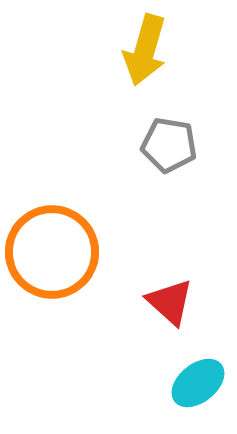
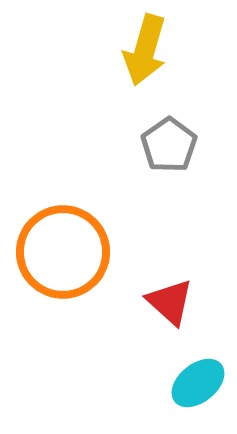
gray pentagon: rotated 28 degrees clockwise
orange circle: moved 11 px right
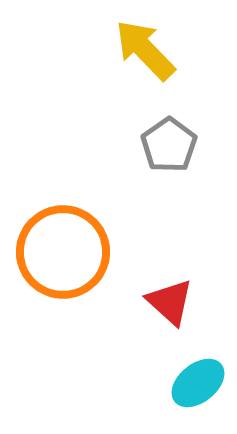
yellow arrow: rotated 120 degrees clockwise
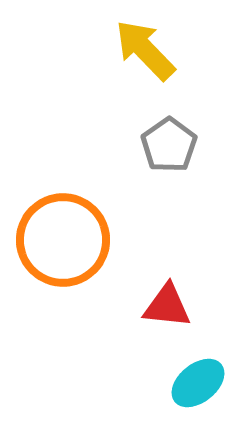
orange circle: moved 12 px up
red triangle: moved 3 px left, 4 px down; rotated 36 degrees counterclockwise
